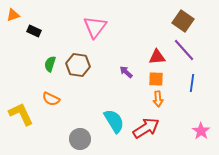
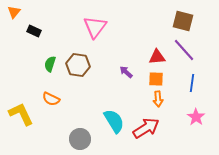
orange triangle: moved 1 px right, 3 px up; rotated 32 degrees counterclockwise
brown square: rotated 20 degrees counterclockwise
pink star: moved 5 px left, 14 px up
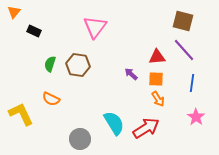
purple arrow: moved 5 px right, 2 px down
orange arrow: rotated 28 degrees counterclockwise
cyan semicircle: moved 2 px down
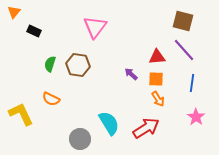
cyan semicircle: moved 5 px left
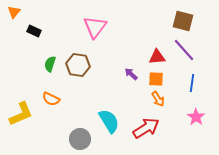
yellow L-shape: rotated 92 degrees clockwise
cyan semicircle: moved 2 px up
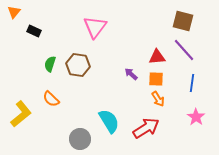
orange semicircle: rotated 18 degrees clockwise
yellow L-shape: rotated 16 degrees counterclockwise
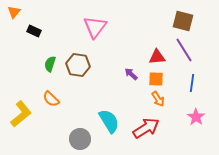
purple line: rotated 10 degrees clockwise
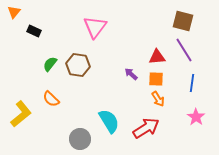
green semicircle: rotated 21 degrees clockwise
